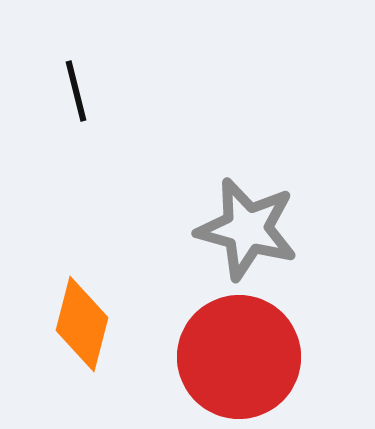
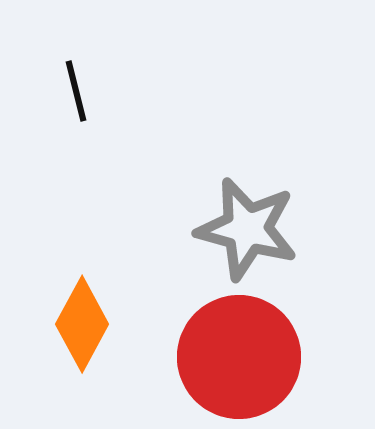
orange diamond: rotated 14 degrees clockwise
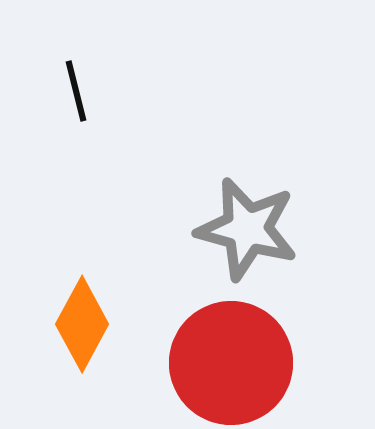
red circle: moved 8 px left, 6 px down
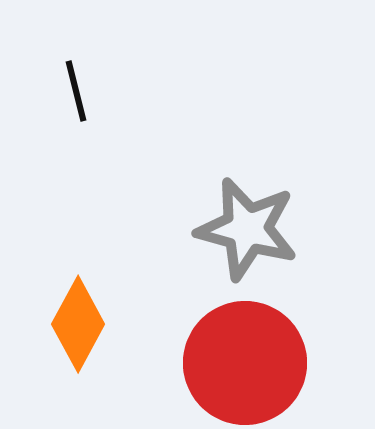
orange diamond: moved 4 px left
red circle: moved 14 px right
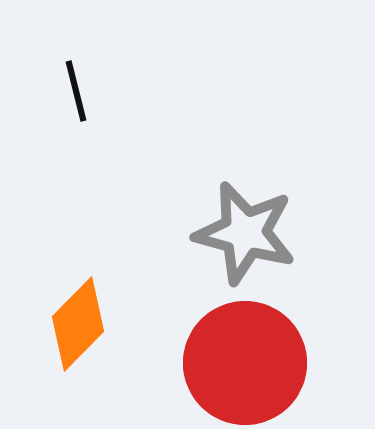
gray star: moved 2 px left, 4 px down
orange diamond: rotated 16 degrees clockwise
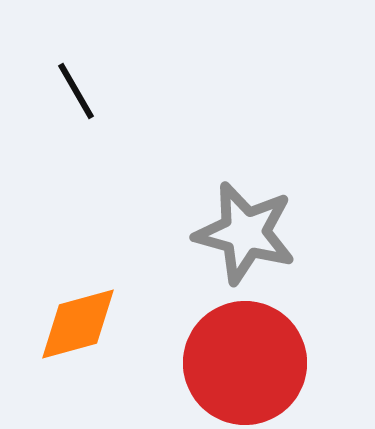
black line: rotated 16 degrees counterclockwise
orange diamond: rotated 30 degrees clockwise
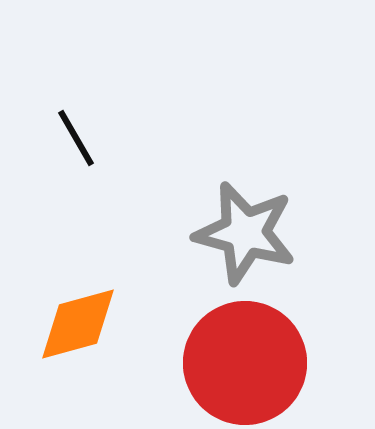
black line: moved 47 px down
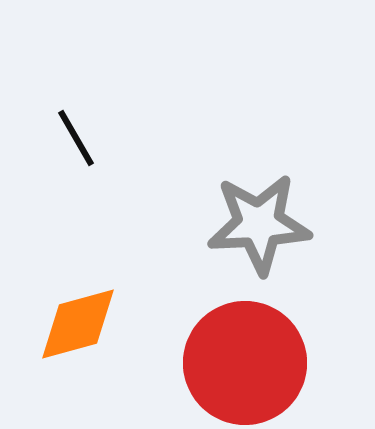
gray star: moved 14 px right, 9 px up; rotated 18 degrees counterclockwise
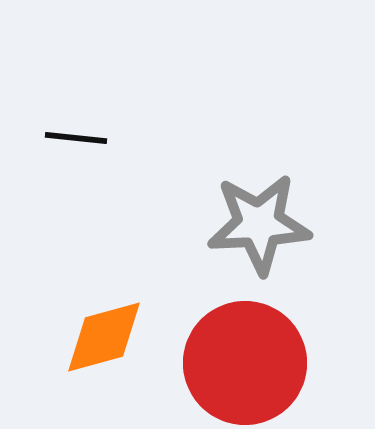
black line: rotated 54 degrees counterclockwise
orange diamond: moved 26 px right, 13 px down
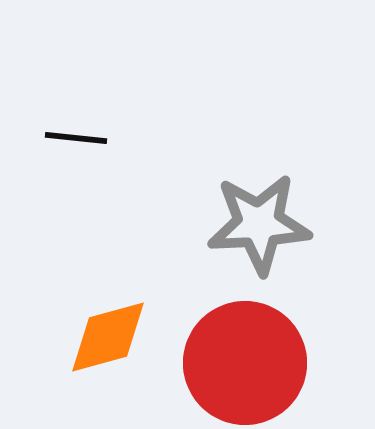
orange diamond: moved 4 px right
